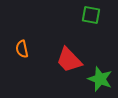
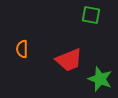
orange semicircle: rotated 12 degrees clockwise
red trapezoid: rotated 68 degrees counterclockwise
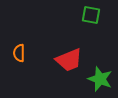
orange semicircle: moved 3 px left, 4 px down
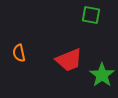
orange semicircle: rotated 12 degrees counterclockwise
green star: moved 2 px right, 4 px up; rotated 15 degrees clockwise
